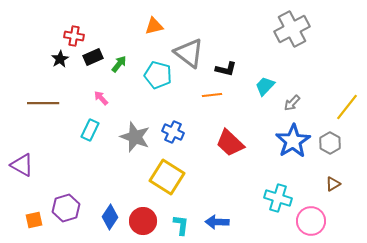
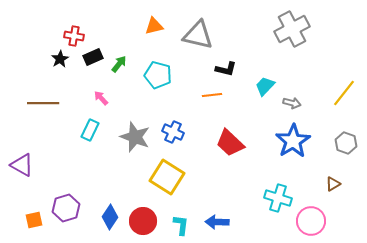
gray triangle: moved 9 px right, 18 px up; rotated 24 degrees counterclockwise
gray arrow: rotated 120 degrees counterclockwise
yellow line: moved 3 px left, 14 px up
gray hexagon: moved 16 px right; rotated 10 degrees counterclockwise
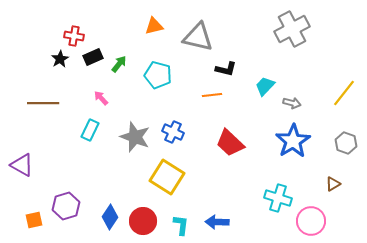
gray triangle: moved 2 px down
purple hexagon: moved 2 px up
